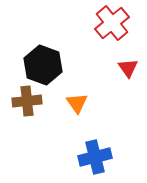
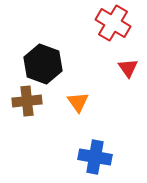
red cross: moved 1 px right; rotated 20 degrees counterclockwise
black hexagon: moved 1 px up
orange triangle: moved 1 px right, 1 px up
blue cross: rotated 24 degrees clockwise
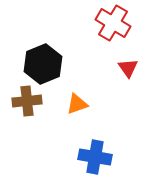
black hexagon: rotated 18 degrees clockwise
orange triangle: moved 1 px left, 2 px down; rotated 45 degrees clockwise
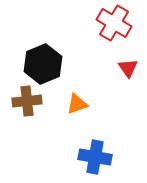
red cross: moved 1 px right
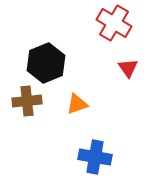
black hexagon: moved 3 px right, 1 px up
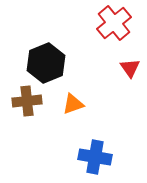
red cross: rotated 20 degrees clockwise
red triangle: moved 2 px right
orange triangle: moved 4 px left
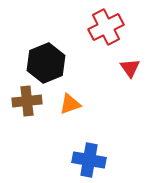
red cross: moved 8 px left, 4 px down; rotated 12 degrees clockwise
orange triangle: moved 3 px left
blue cross: moved 6 px left, 3 px down
